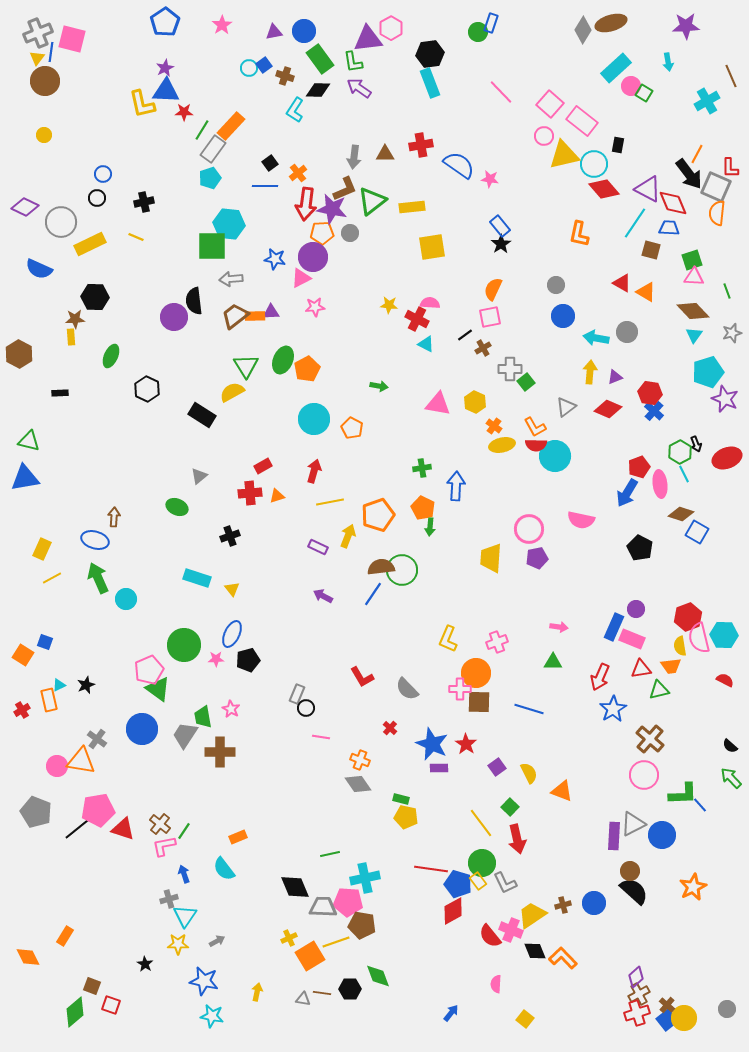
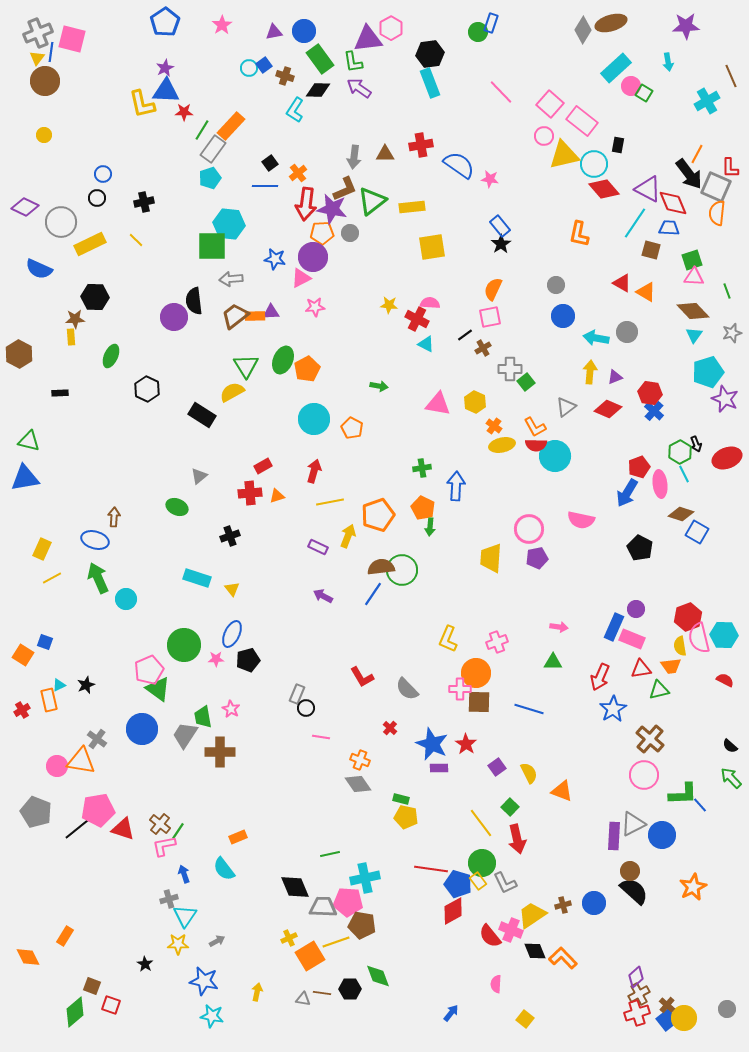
yellow line at (136, 237): moved 3 px down; rotated 21 degrees clockwise
green line at (184, 831): moved 6 px left
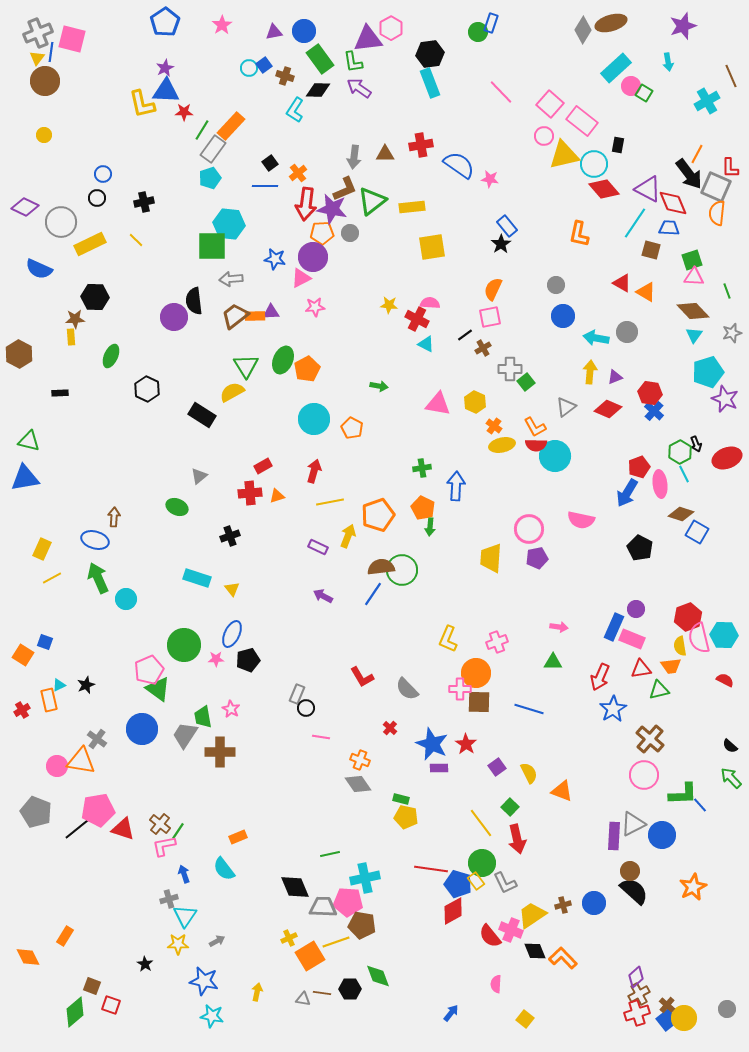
purple star at (686, 26): moved 3 px left; rotated 16 degrees counterclockwise
blue rectangle at (500, 226): moved 7 px right
yellow rectangle at (478, 881): moved 2 px left
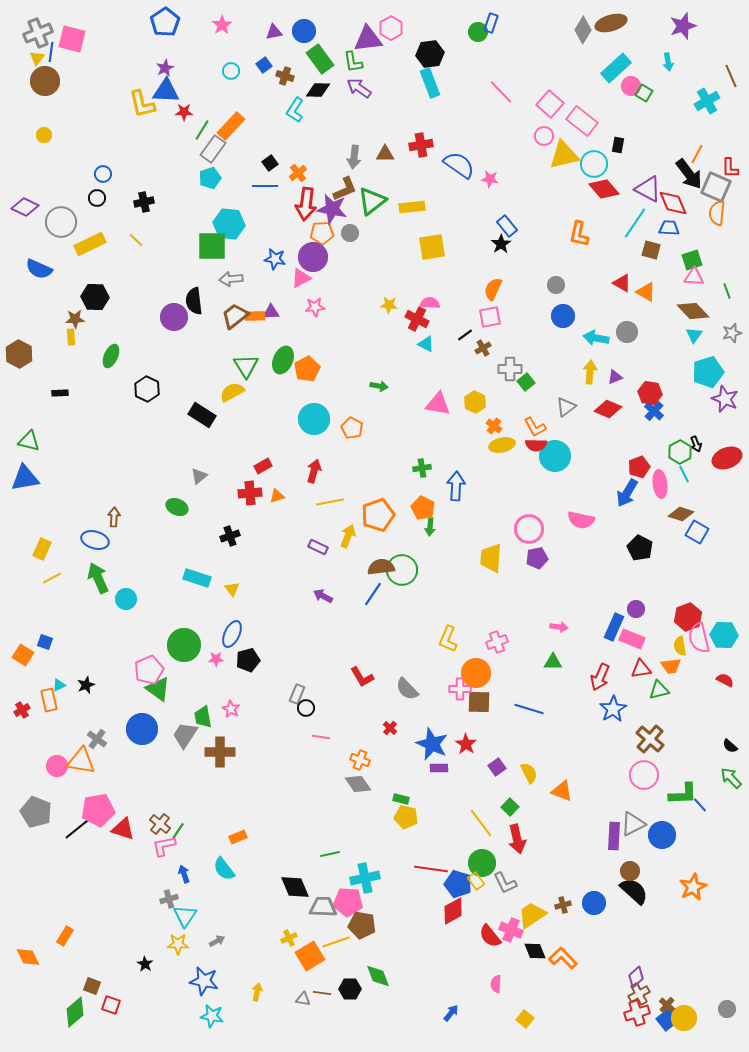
cyan circle at (249, 68): moved 18 px left, 3 px down
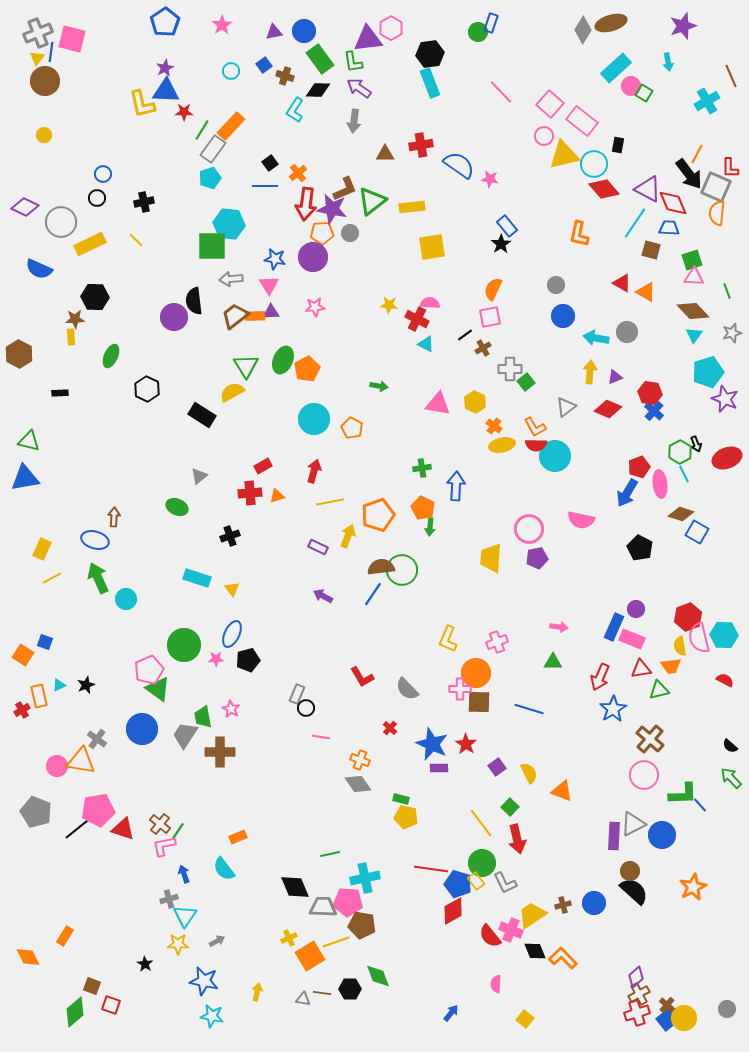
gray arrow at (354, 157): moved 36 px up
pink triangle at (301, 278): moved 32 px left, 7 px down; rotated 35 degrees counterclockwise
orange rectangle at (49, 700): moved 10 px left, 4 px up
